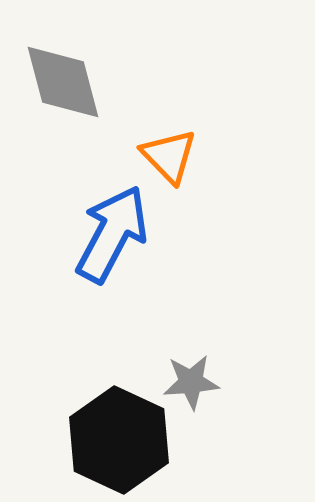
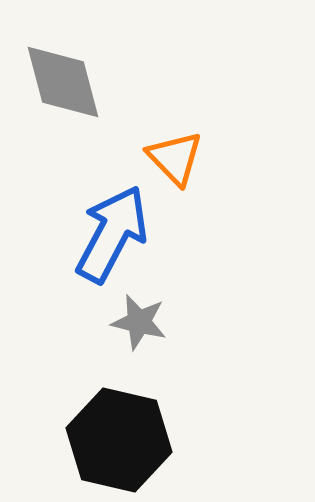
orange triangle: moved 6 px right, 2 px down
gray star: moved 52 px left, 60 px up; rotated 18 degrees clockwise
black hexagon: rotated 12 degrees counterclockwise
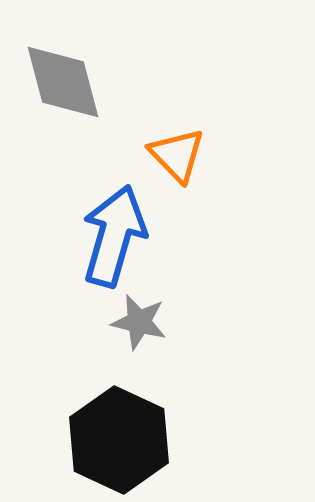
orange triangle: moved 2 px right, 3 px up
blue arrow: moved 2 px right, 2 px down; rotated 12 degrees counterclockwise
black hexagon: rotated 12 degrees clockwise
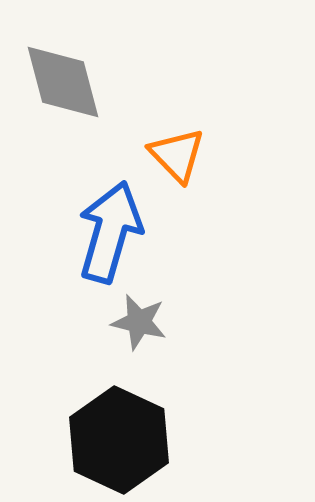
blue arrow: moved 4 px left, 4 px up
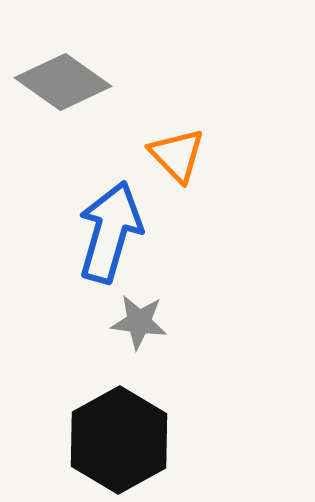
gray diamond: rotated 40 degrees counterclockwise
gray star: rotated 6 degrees counterclockwise
black hexagon: rotated 6 degrees clockwise
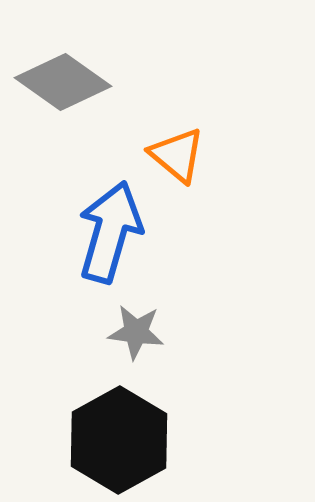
orange triangle: rotated 6 degrees counterclockwise
gray star: moved 3 px left, 10 px down
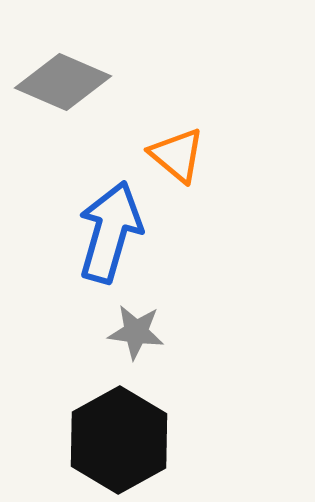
gray diamond: rotated 12 degrees counterclockwise
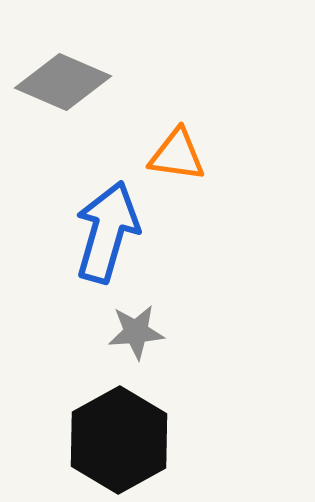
orange triangle: rotated 32 degrees counterclockwise
blue arrow: moved 3 px left
gray star: rotated 12 degrees counterclockwise
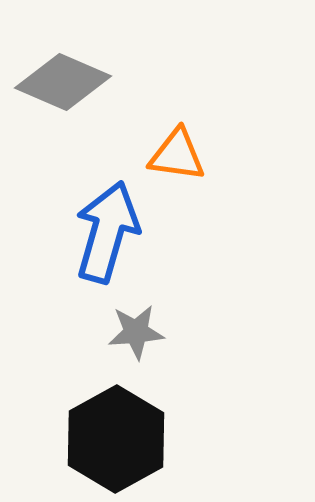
black hexagon: moved 3 px left, 1 px up
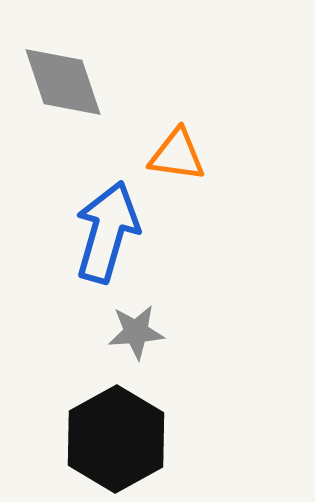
gray diamond: rotated 48 degrees clockwise
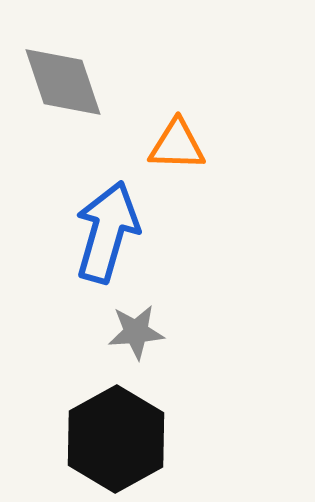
orange triangle: moved 10 px up; rotated 6 degrees counterclockwise
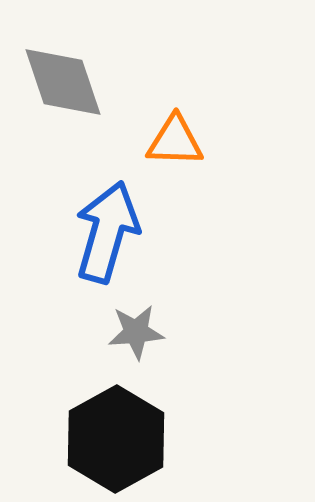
orange triangle: moved 2 px left, 4 px up
